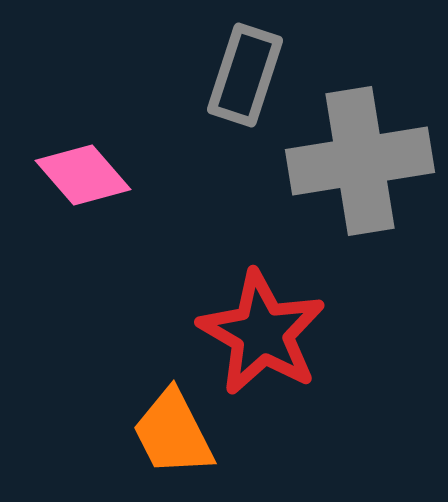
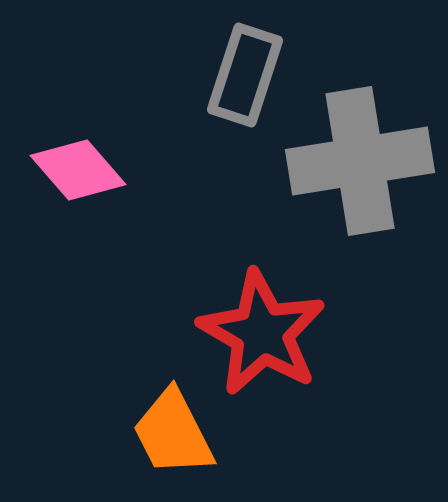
pink diamond: moved 5 px left, 5 px up
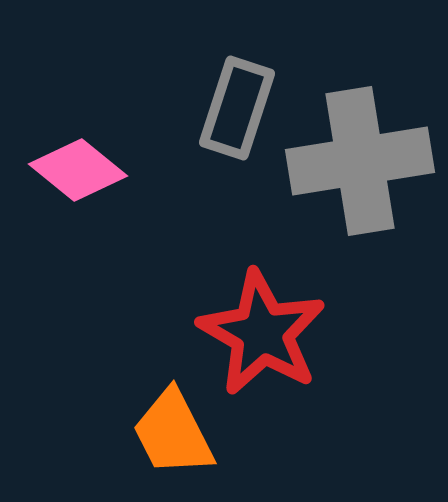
gray rectangle: moved 8 px left, 33 px down
pink diamond: rotated 10 degrees counterclockwise
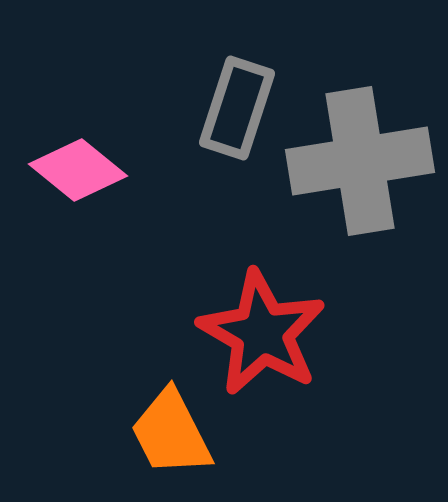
orange trapezoid: moved 2 px left
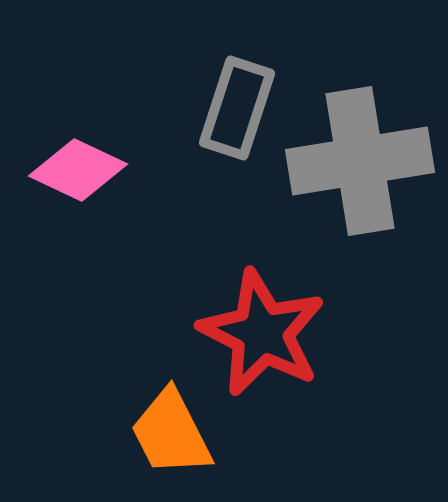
pink diamond: rotated 14 degrees counterclockwise
red star: rotated 3 degrees counterclockwise
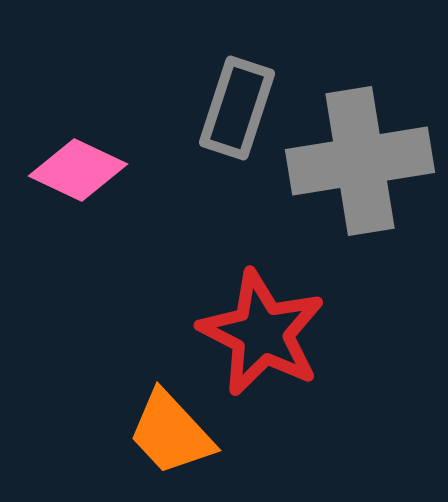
orange trapezoid: rotated 16 degrees counterclockwise
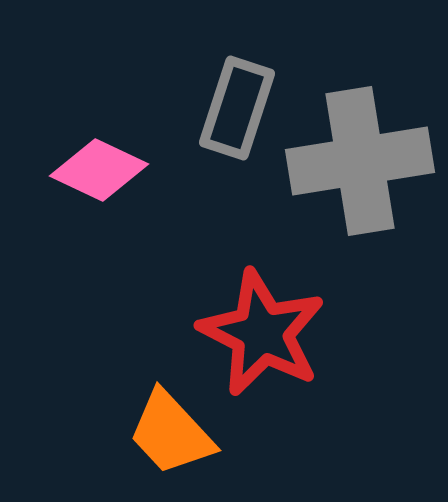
pink diamond: moved 21 px right
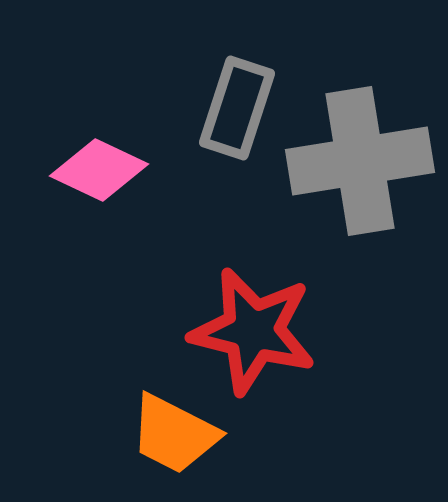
red star: moved 9 px left, 2 px up; rotated 13 degrees counterclockwise
orange trapezoid: moved 3 px right, 1 px down; rotated 20 degrees counterclockwise
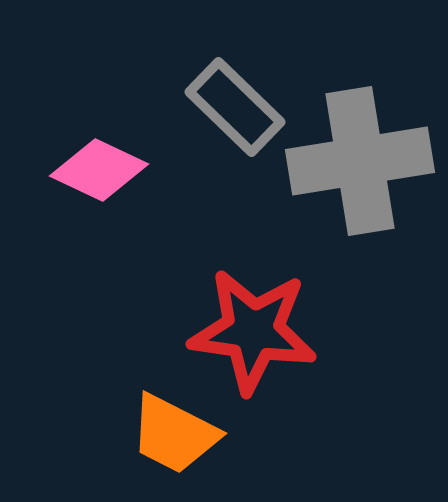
gray rectangle: moved 2 px left, 1 px up; rotated 64 degrees counterclockwise
red star: rotated 6 degrees counterclockwise
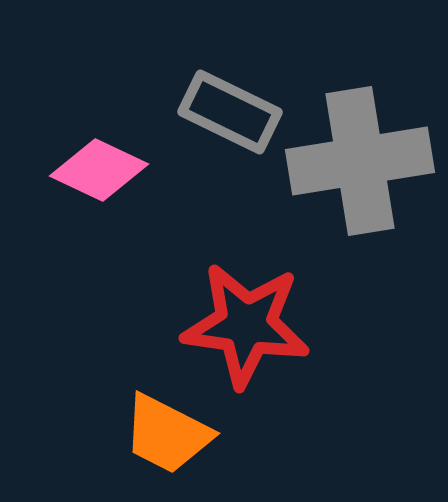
gray rectangle: moved 5 px left, 5 px down; rotated 18 degrees counterclockwise
red star: moved 7 px left, 6 px up
orange trapezoid: moved 7 px left
